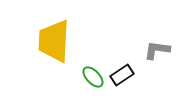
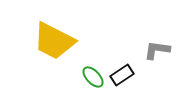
yellow trapezoid: rotated 66 degrees counterclockwise
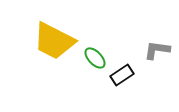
green ellipse: moved 2 px right, 19 px up
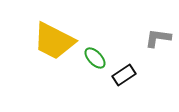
gray L-shape: moved 1 px right, 12 px up
black rectangle: moved 2 px right
